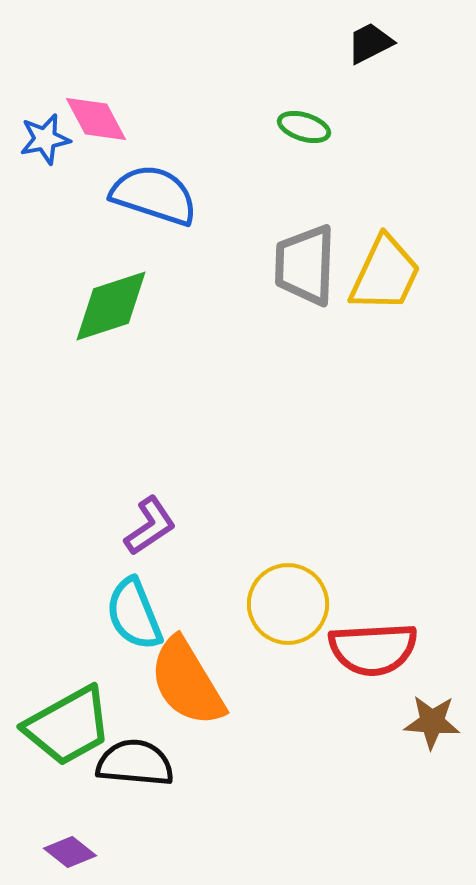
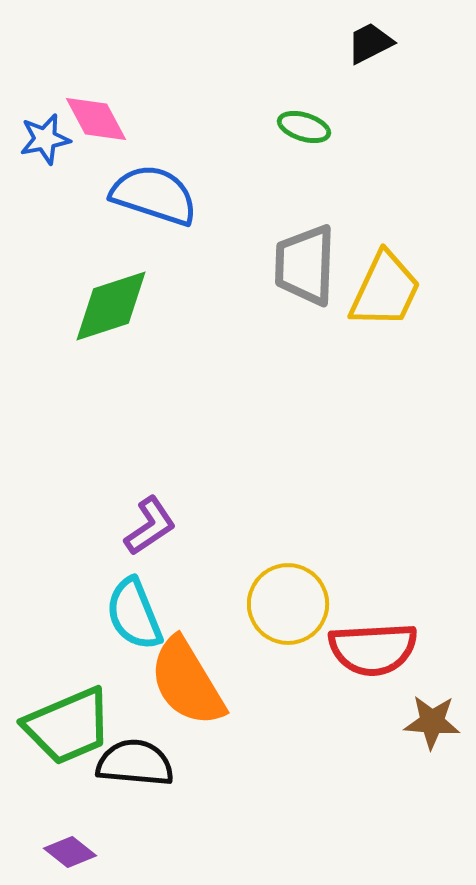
yellow trapezoid: moved 16 px down
green trapezoid: rotated 6 degrees clockwise
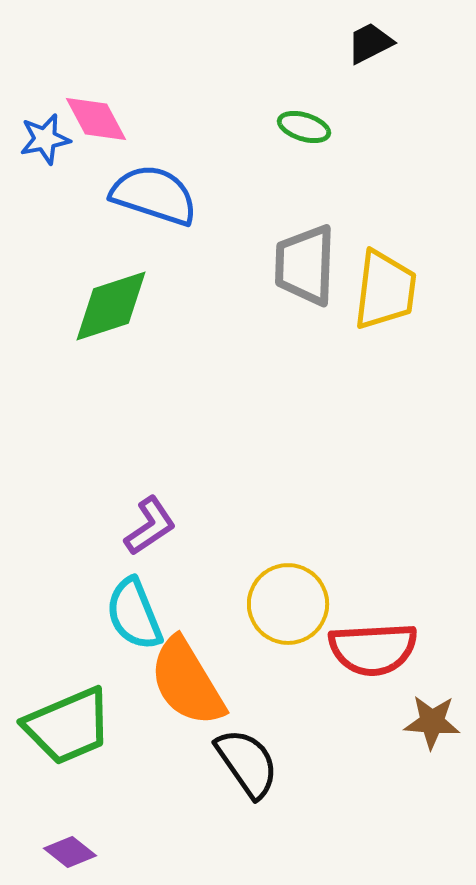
yellow trapezoid: rotated 18 degrees counterclockwise
black semicircle: moved 112 px right; rotated 50 degrees clockwise
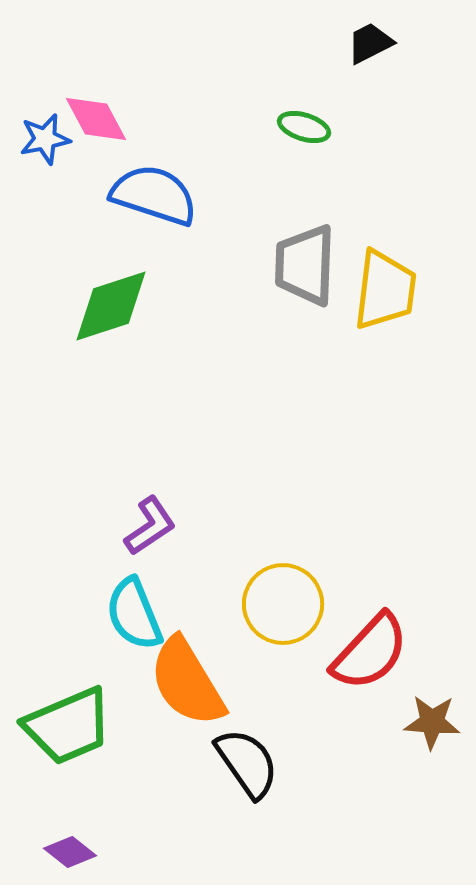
yellow circle: moved 5 px left
red semicircle: moved 3 px left, 3 px down; rotated 44 degrees counterclockwise
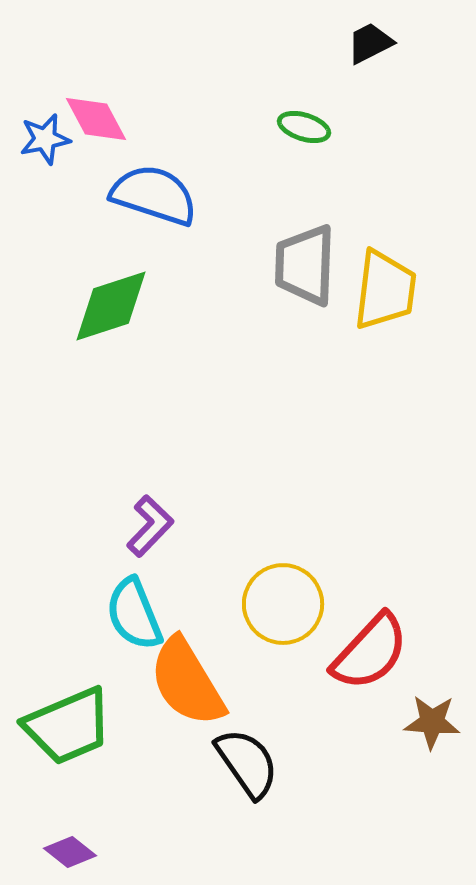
purple L-shape: rotated 12 degrees counterclockwise
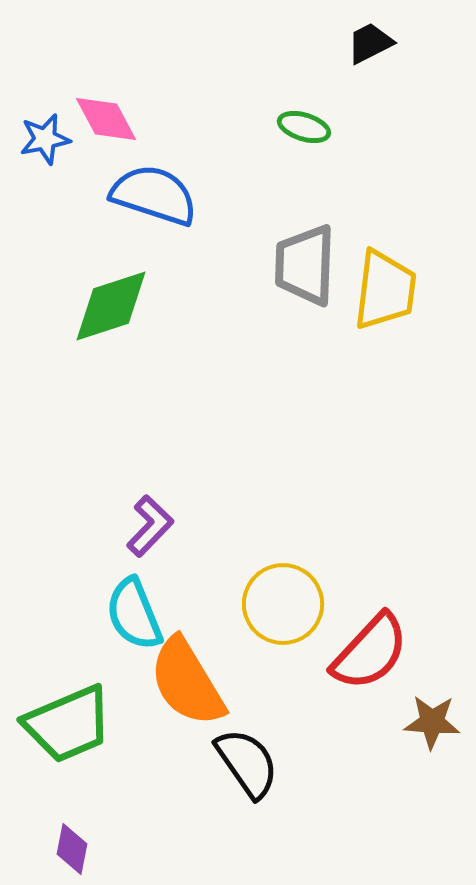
pink diamond: moved 10 px right
green trapezoid: moved 2 px up
purple diamond: moved 2 px right, 3 px up; rotated 63 degrees clockwise
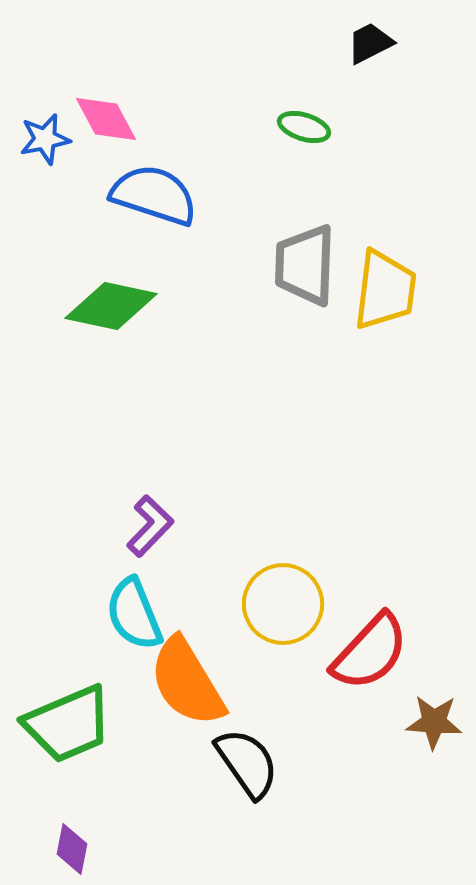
green diamond: rotated 30 degrees clockwise
brown star: moved 2 px right
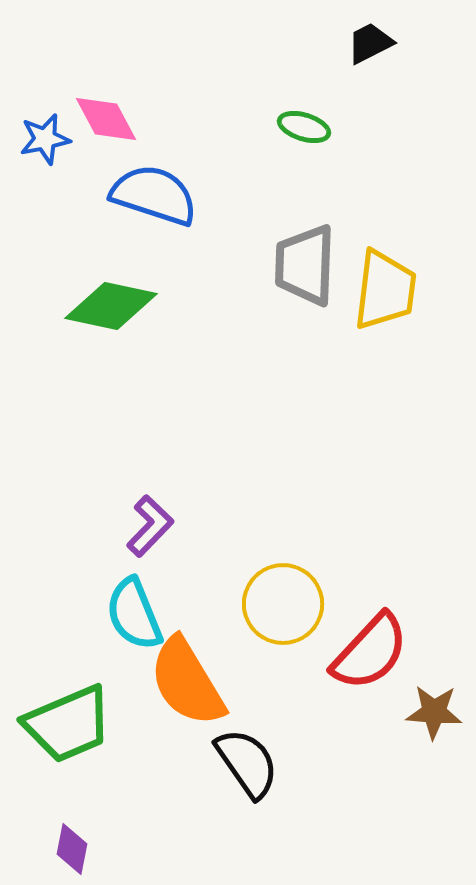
brown star: moved 10 px up
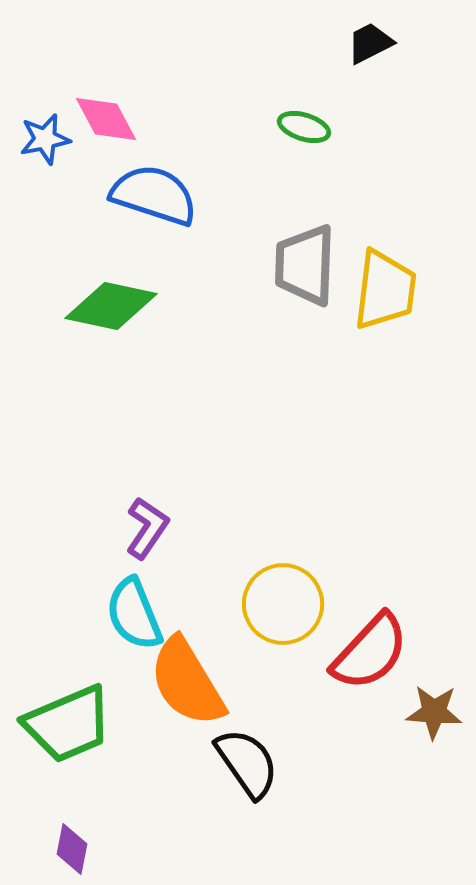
purple L-shape: moved 3 px left, 2 px down; rotated 10 degrees counterclockwise
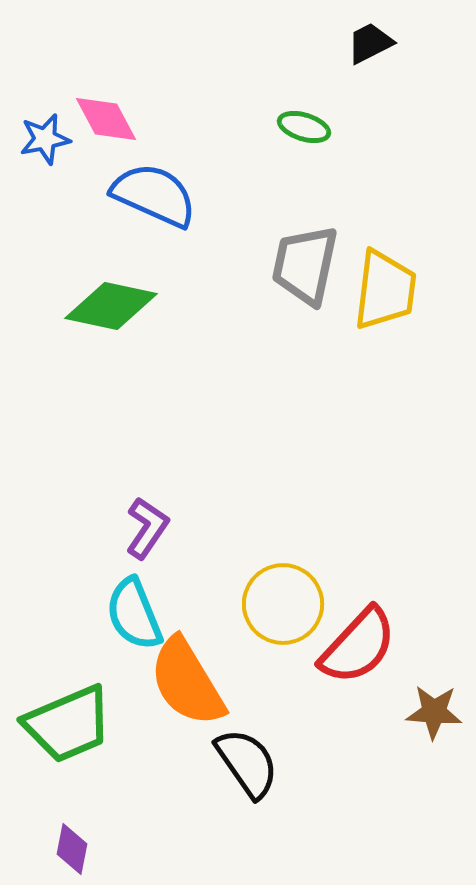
blue semicircle: rotated 6 degrees clockwise
gray trapezoid: rotated 10 degrees clockwise
red semicircle: moved 12 px left, 6 px up
